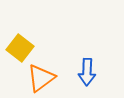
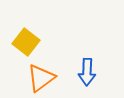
yellow square: moved 6 px right, 6 px up
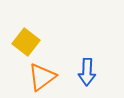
orange triangle: moved 1 px right, 1 px up
